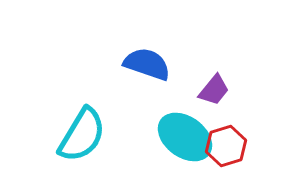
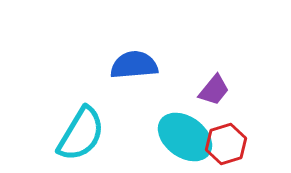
blue semicircle: moved 13 px left, 1 px down; rotated 24 degrees counterclockwise
cyan semicircle: moved 1 px left, 1 px up
red hexagon: moved 2 px up
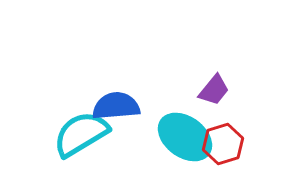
blue semicircle: moved 18 px left, 41 px down
cyan semicircle: rotated 152 degrees counterclockwise
red hexagon: moved 3 px left
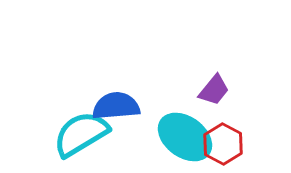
red hexagon: rotated 15 degrees counterclockwise
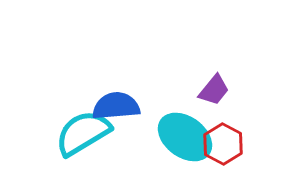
cyan semicircle: moved 2 px right, 1 px up
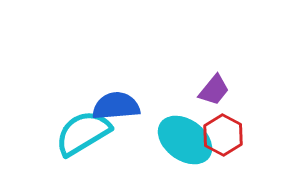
cyan ellipse: moved 3 px down
red hexagon: moved 9 px up
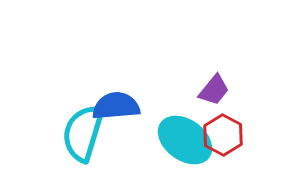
cyan semicircle: rotated 42 degrees counterclockwise
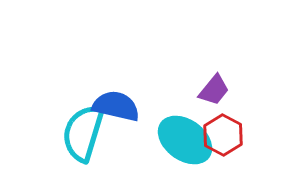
blue semicircle: rotated 18 degrees clockwise
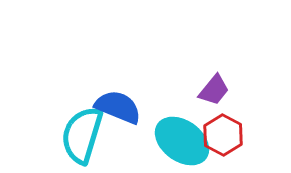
blue semicircle: moved 2 px right, 1 px down; rotated 9 degrees clockwise
cyan semicircle: moved 1 px left, 2 px down
cyan ellipse: moved 3 px left, 1 px down
